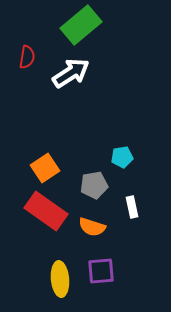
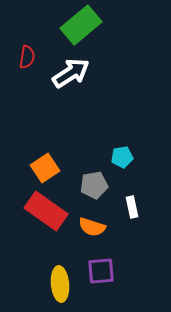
yellow ellipse: moved 5 px down
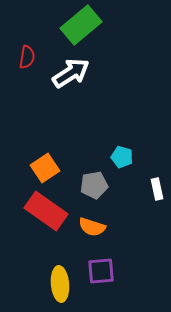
cyan pentagon: rotated 25 degrees clockwise
white rectangle: moved 25 px right, 18 px up
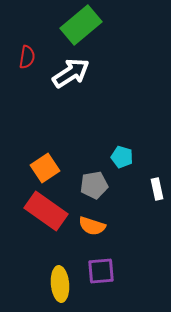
orange semicircle: moved 1 px up
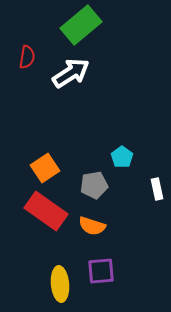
cyan pentagon: rotated 20 degrees clockwise
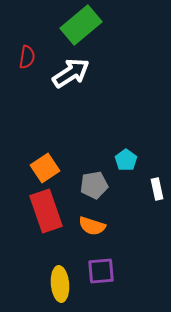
cyan pentagon: moved 4 px right, 3 px down
red rectangle: rotated 36 degrees clockwise
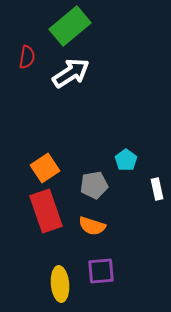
green rectangle: moved 11 px left, 1 px down
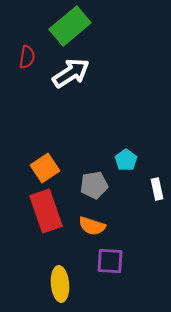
purple square: moved 9 px right, 10 px up; rotated 8 degrees clockwise
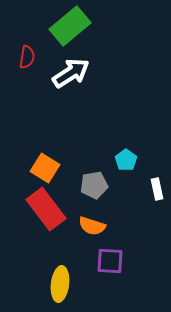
orange square: rotated 24 degrees counterclockwise
red rectangle: moved 2 px up; rotated 18 degrees counterclockwise
yellow ellipse: rotated 12 degrees clockwise
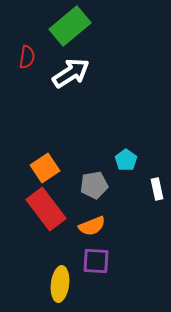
orange square: rotated 24 degrees clockwise
orange semicircle: rotated 40 degrees counterclockwise
purple square: moved 14 px left
